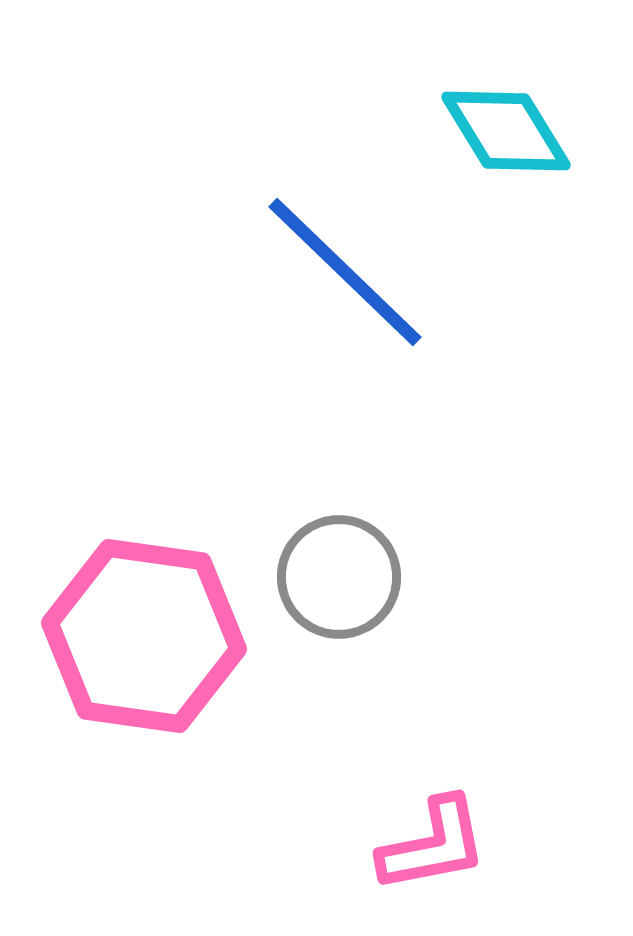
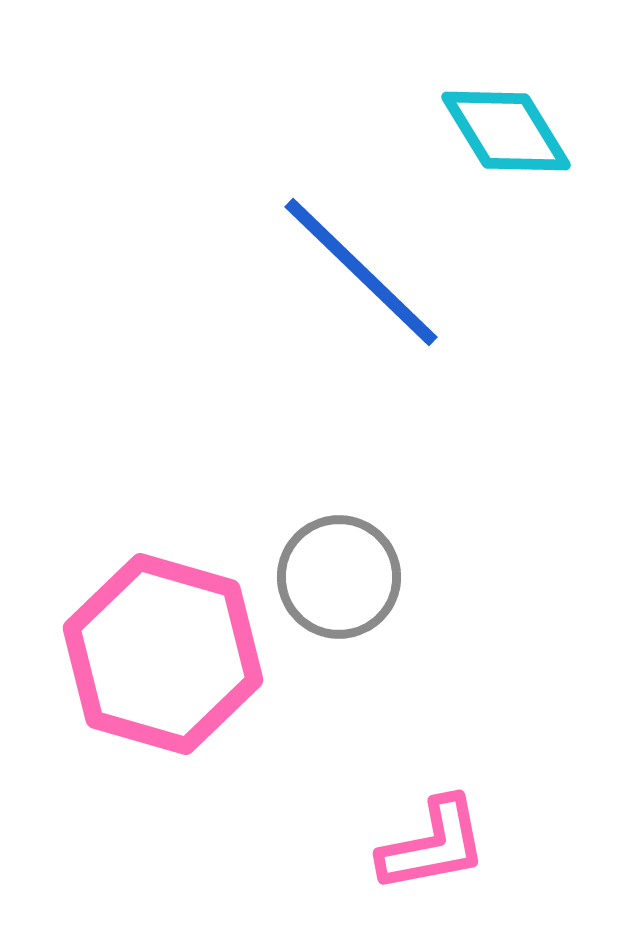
blue line: moved 16 px right
pink hexagon: moved 19 px right, 18 px down; rotated 8 degrees clockwise
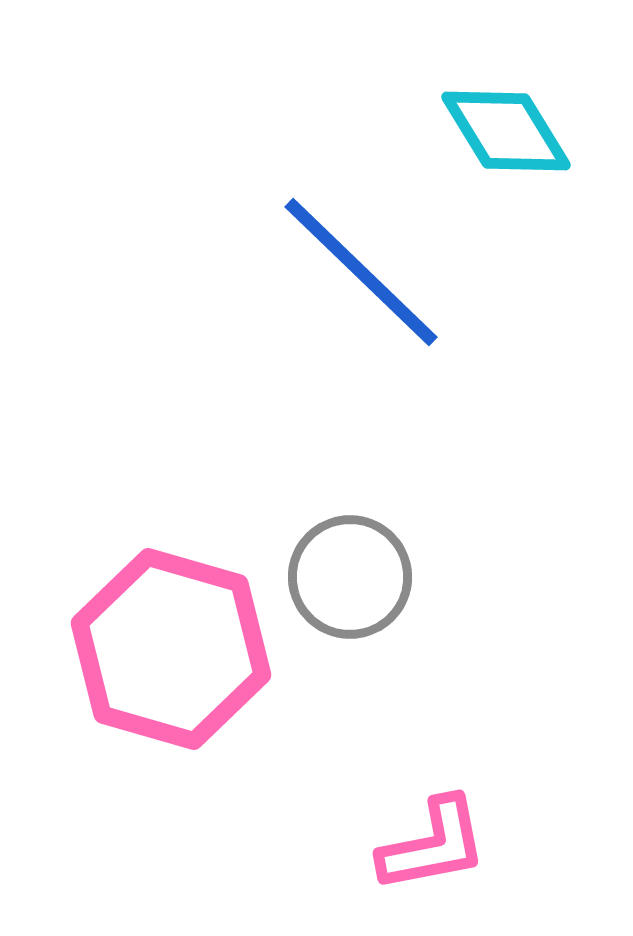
gray circle: moved 11 px right
pink hexagon: moved 8 px right, 5 px up
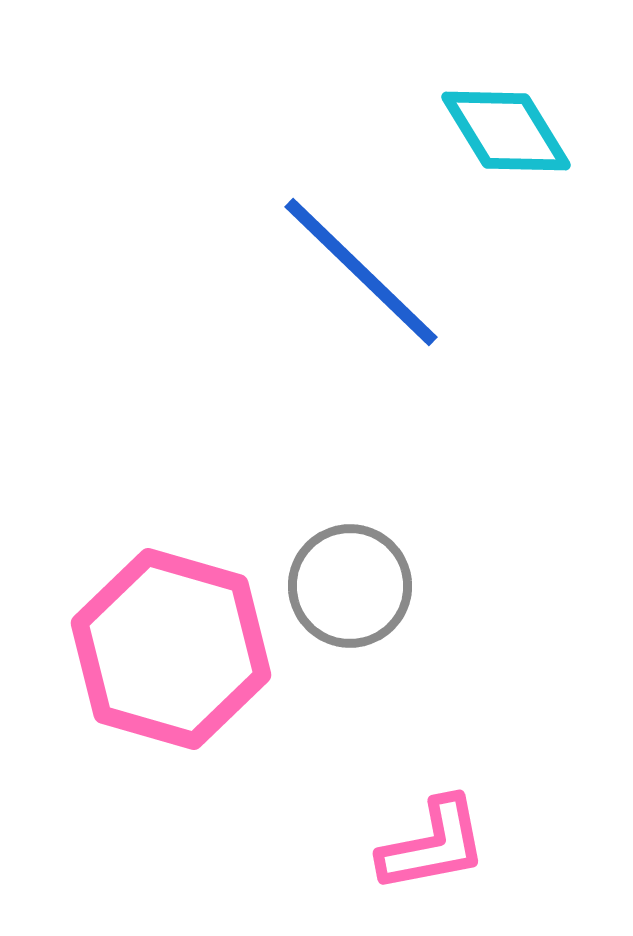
gray circle: moved 9 px down
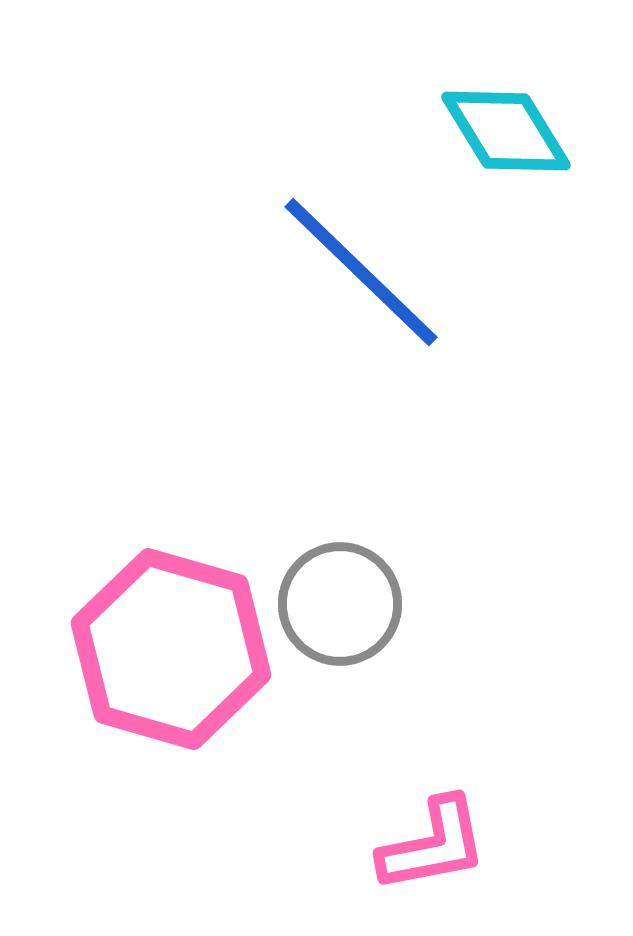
gray circle: moved 10 px left, 18 px down
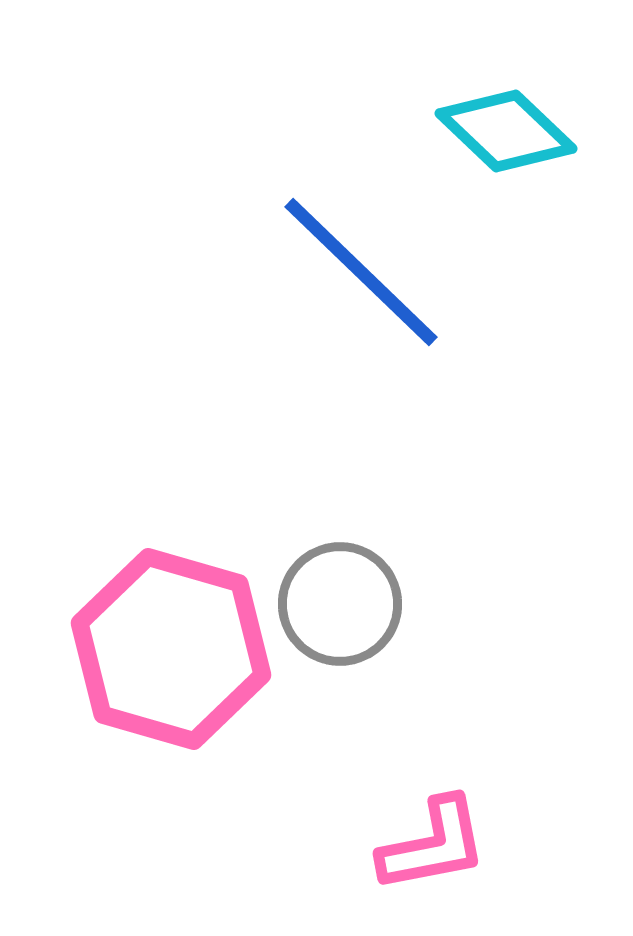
cyan diamond: rotated 15 degrees counterclockwise
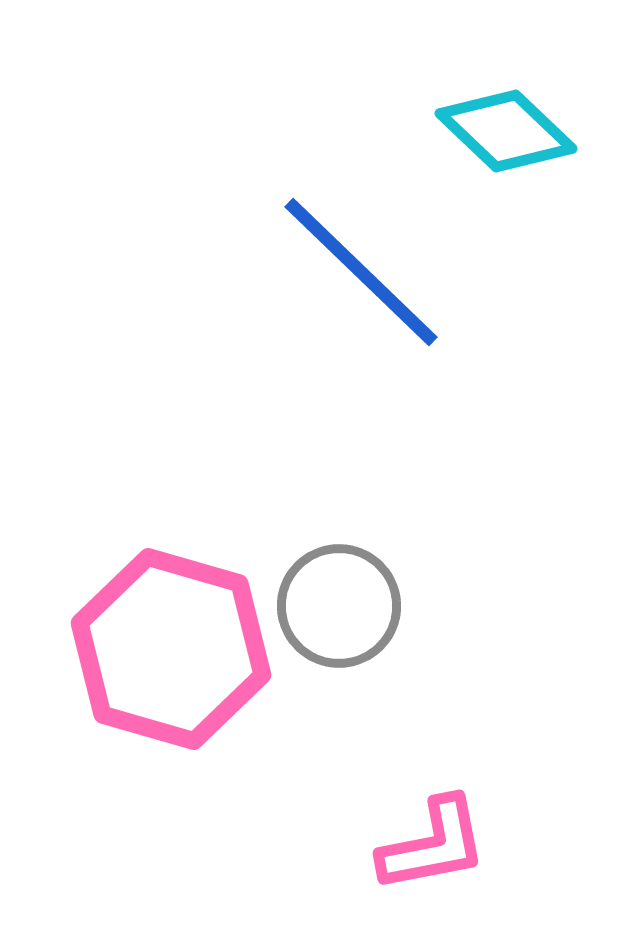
gray circle: moved 1 px left, 2 px down
